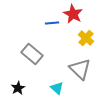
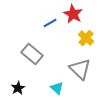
blue line: moved 2 px left; rotated 24 degrees counterclockwise
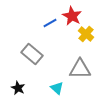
red star: moved 1 px left, 2 px down
yellow cross: moved 4 px up
gray triangle: rotated 45 degrees counterclockwise
black star: rotated 16 degrees counterclockwise
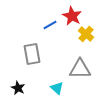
blue line: moved 2 px down
gray rectangle: rotated 40 degrees clockwise
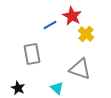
gray triangle: rotated 20 degrees clockwise
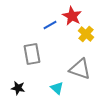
black star: rotated 16 degrees counterclockwise
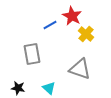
cyan triangle: moved 8 px left
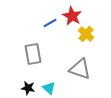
blue line: moved 2 px up
gray rectangle: moved 1 px right
black star: moved 10 px right
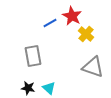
gray rectangle: moved 2 px down
gray triangle: moved 13 px right, 2 px up
